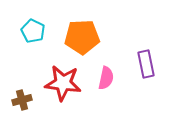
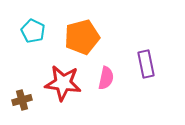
orange pentagon: rotated 12 degrees counterclockwise
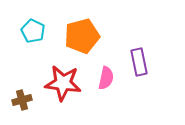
orange pentagon: moved 1 px up
purple rectangle: moved 7 px left, 2 px up
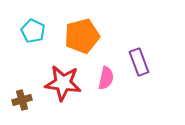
purple rectangle: rotated 8 degrees counterclockwise
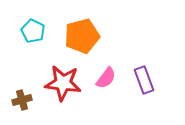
purple rectangle: moved 5 px right, 18 px down
pink semicircle: rotated 25 degrees clockwise
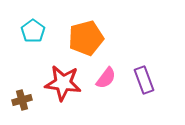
cyan pentagon: rotated 10 degrees clockwise
orange pentagon: moved 4 px right, 2 px down
